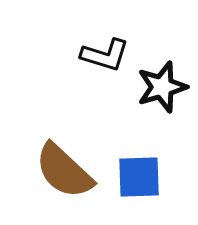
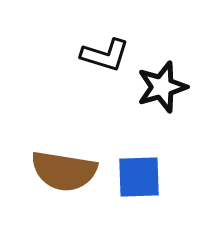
brown semicircle: rotated 34 degrees counterclockwise
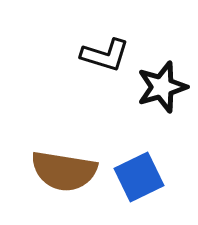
blue square: rotated 24 degrees counterclockwise
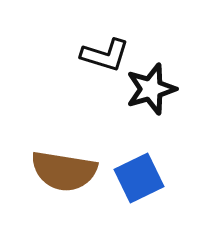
black star: moved 11 px left, 2 px down
blue square: moved 1 px down
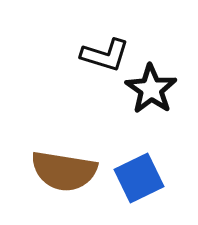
black star: rotated 21 degrees counterclockwise
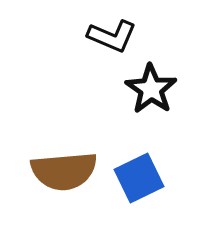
black L-shape: moved 7 px right, 19 px up; rotated 6 degrees clockwise
brown semicircle: rotated 14 degrees counterclockwise
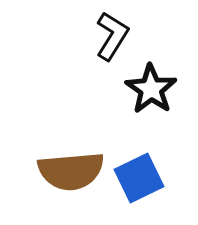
black L-shape: rotated 81 degrees counterclockwise
brown semicircle: moved 7 px right
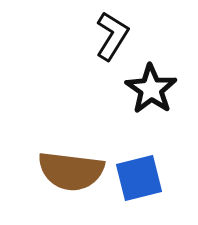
brown semicircle: rotated 12 degrees clockwise
blue square: rotated 12 degrees clockwise
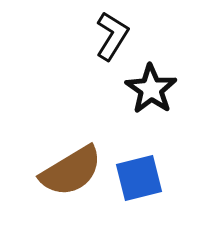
brown semicircle: rotated 38 degrees counterclockwise
